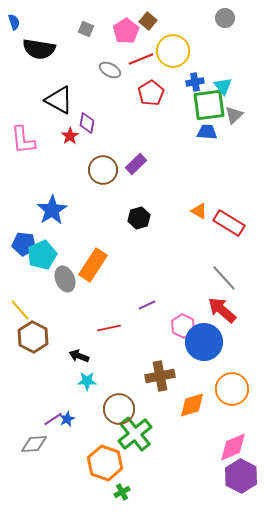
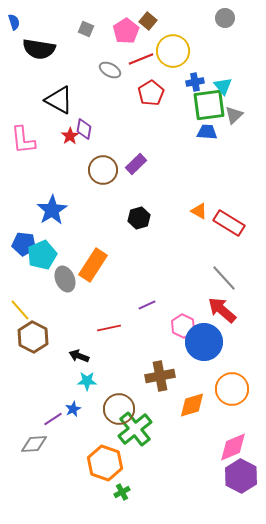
purple diamond at (87, 123): moved 3 px left, 6 px down
blue star at (67, 419): moved 6 px right, 10 px up
green cross at (135, 434): moved 5 px up
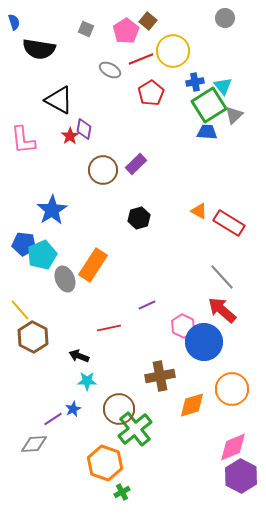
green square at (209, 105): rotated 24 degrees counterclockwise
gray line at (224, 278): moved 2 px left, 1 px up
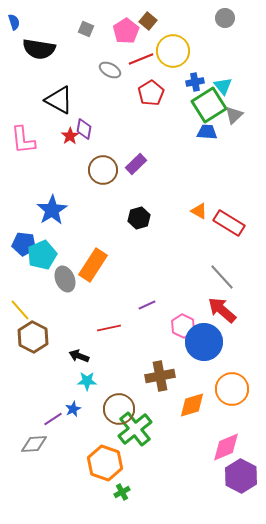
pink diamond at (233, 447): moved 7 px left
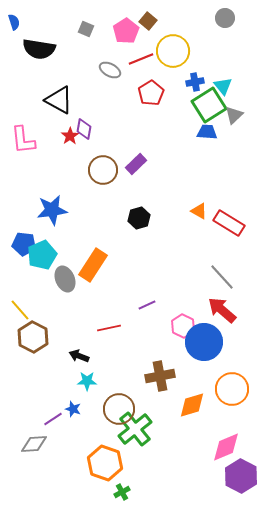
blue star at (52, 210): rotated 24 degrees clockwise
blue star at (73, 409): rotated 28 degrees counterclockwise
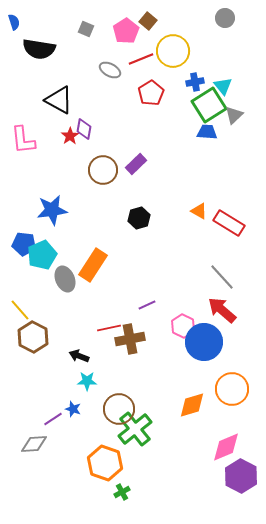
brown cross at (160, 376): moved 30 px left, 37 px up
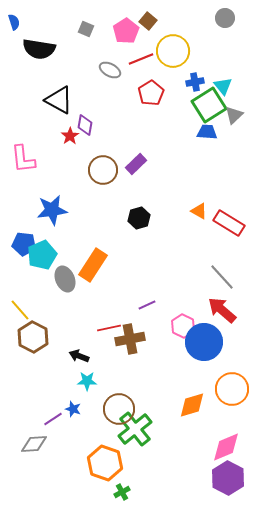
purple diamond at (84, 129): moved 1 px right, 4 px up
pink L-shape at (23, 140): moved 19 px down
purple hexagon at (241, 476): moved 13 px left, 2 px down
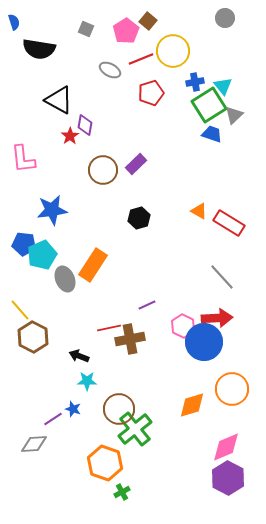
red pentagon at (151, 93): rotated 15 degrees clockwise
blue trapezoid at (207, 132): moved 5 px right, 2 px down; rotated 15 degrees clockwise
red arrow at (222, 310): moved 5 px left, 8 px down; rotated 136 degrees clockwise
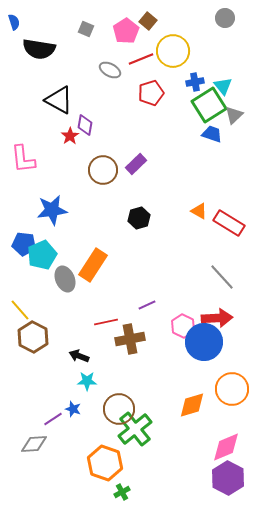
red line at (109, 328): moved 3 px left, 6 px up
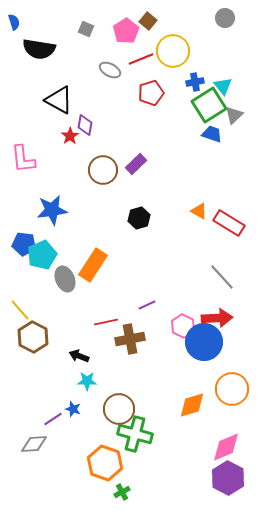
green cross at (135, 429): moved 5 px down; rotated 36 degrees counterclockwise
